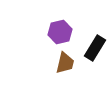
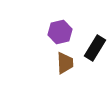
brown trapezoid: rotated 15 degrees counterclockwise
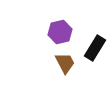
brown trapezoid: rotated 25 degrees counterclockwise
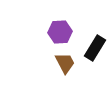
purple hexagon: rotated 10 degrees clockwise
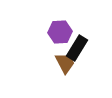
black rectangle: moved 18 px left
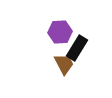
brown trapezoid: moved 1 px left, 1 px down
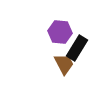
purple hexagon: rotated 10 degrees clockwise
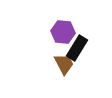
purple hexagon: moved 3 px right
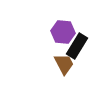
black rectangle: moved 2 px up
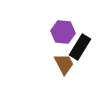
black rectangle: moved 3 px right, 1 px down
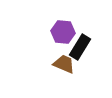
brown trapezoid: rotated 40 degrees counterclockwise
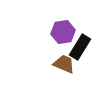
purple hexagon: rotated 15 degrees counterclockwise
